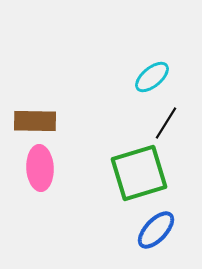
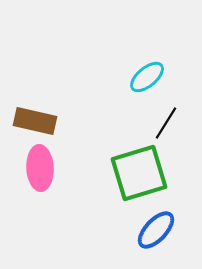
cyan ellipse: moved 5 px left
brown rectangle: rotated 12 degrees clockwise
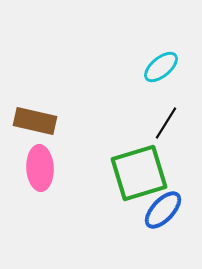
cyan ellipse: moved 14 px right, 10 px up
blue ellipse: moved 7 px right, 20 px up
